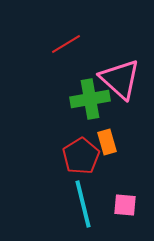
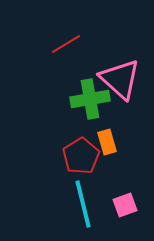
pink square: rotated 25 degrees counterclockwise
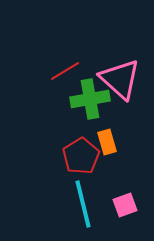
red line: moved 1 px left, 27 px down
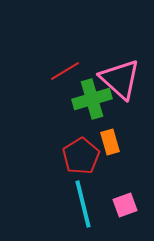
green cross: moved 2 px right; rotated 6 degrees counterclockwise
orange rectangle: moved 3 px right
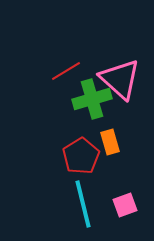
red line: moved 1 px right
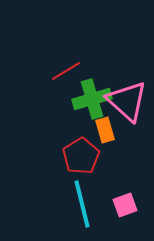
pink triangle: moved 7 px right, 22 px down
orange rectangle: moved 5 px left, 12 px up
cyan line: moved 1 px left
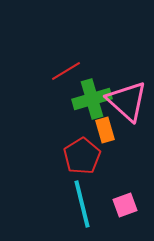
red pentagon: moved 1 px right
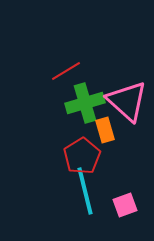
green cross: moved 7 px left, 4 px down
cyan line: moved 3 px right, 13 px up
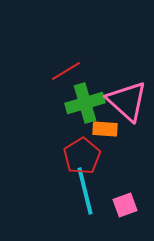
orange rectangle: moved 1 px up; rotated 70 degrees counterclockwise
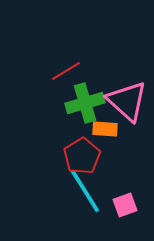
cyan line: rotated 18 degrees counterclockwise
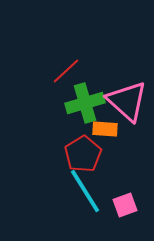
red line: rotated 12 degrees counterclockwise
red pentagon: moved 1 px right, 2 px up
